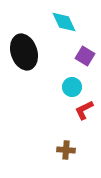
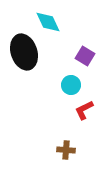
cyan diamond: moved 16 px left
cyan circle: moved 1 px left, 2 px up
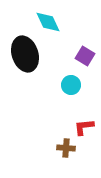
black ellipse: moved 1 px right, 2 px down
red L-shape: moved 17 px down; rotated 20 degrees clockwise
brown cross: moved 2 px up
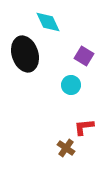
purple square: moved 1 px left
brown cross: rotated 30 degrees clockwise
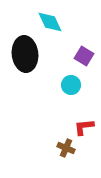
cyan diamond: moved 2 px right
black ellipse: rotated 12 degrees clockwise
brown cross: rotated 12 degrees counterclockwise
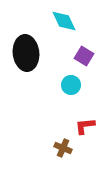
cyan diamond: moved 14 px right, 1 px up
black ellipse: moved 1 px right, 1 px up
red L-shape: moved 1 px right, 1 px up
brown cross: moved 3 px left
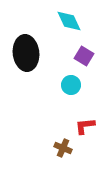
cyan diamond: moved 5 px right
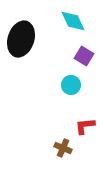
cyan diamond: moved 4 px right
black ellipse: moved 5 px left, 14 px up; rotated 24 degrees clockwise
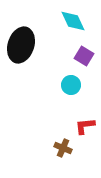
black ellipse: moved 6 px down
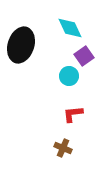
cyan diamond: moved 3 px left, 7 px down
purple square: rotated 24 degrees clockwise
cyan circle: moved 2 px left, 9 px up
red L-shape: moved 12 px left, 12 px up
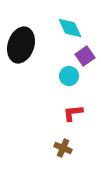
purple square: moved 1 px right
red L-shape: moved 1 px up
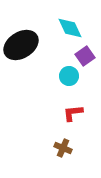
black ellipse: rotated 40 degrees clockwise
